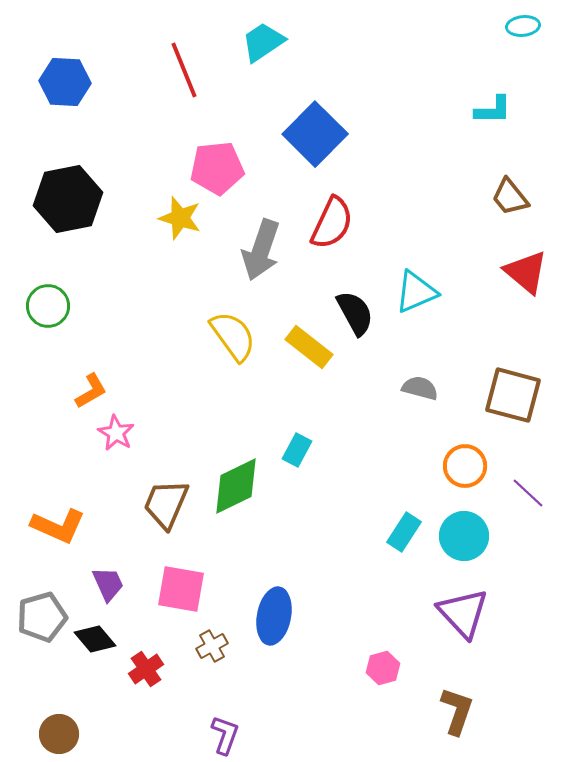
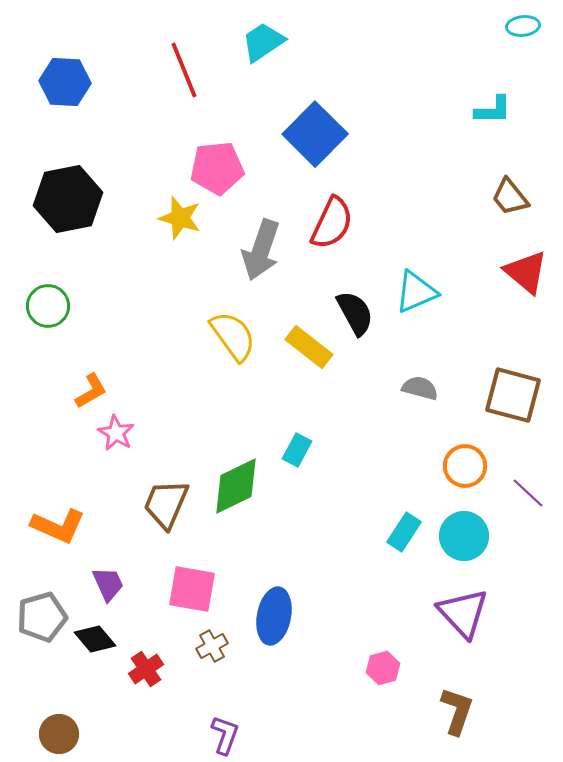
pink square at (181, 589): moved 11 px right
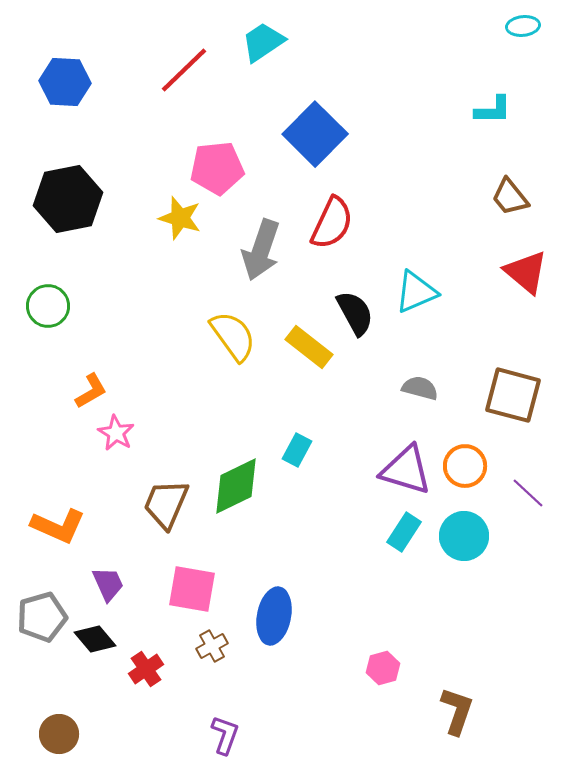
red line at (184, 70): rotated 68 degrees clockwise
purple triangle at (463, 613): moved 57 px left, 143 px up; rotated 30 degrees counterclockwise
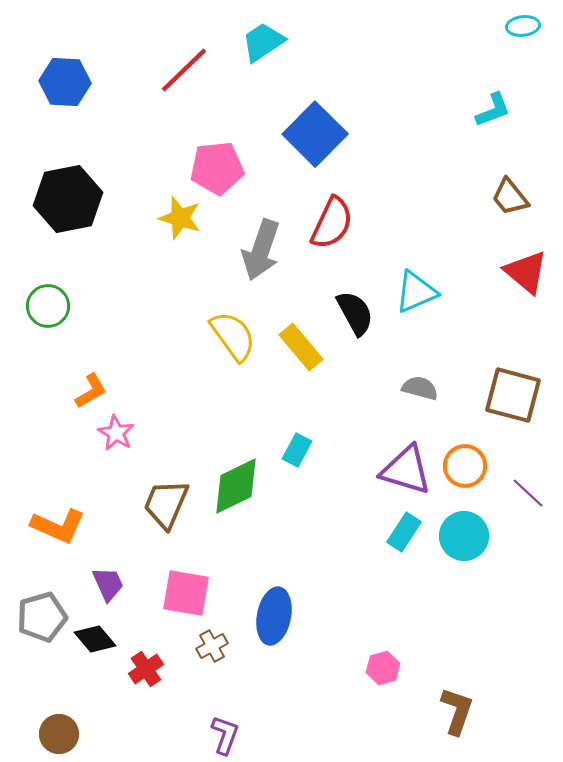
cyan L-shape at (493, 110): rotated 21 degrees counterclockwise
yellow rectangle at (309, 347): moved 8 px left; rotated 12 degrees clockwise
pink square at (192, 589): moved 6 px left, 4 px down
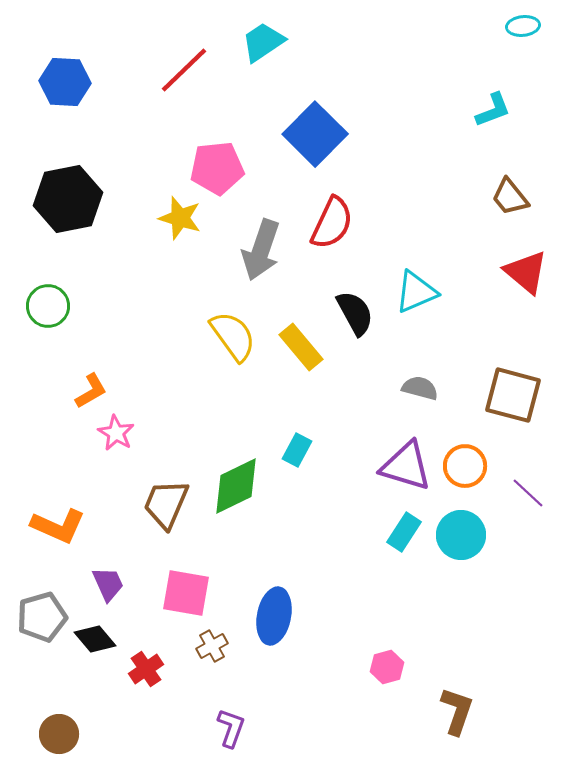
purple triangle at (406, 470): moved 4 px up
cyan circle at (464, 536): moved 3 px left, 1 px up
pink hexagon at (383, 668): moved 4 px right, 1 px up
purple L-shape at (225, 735): moved 6 px right, 7 px up
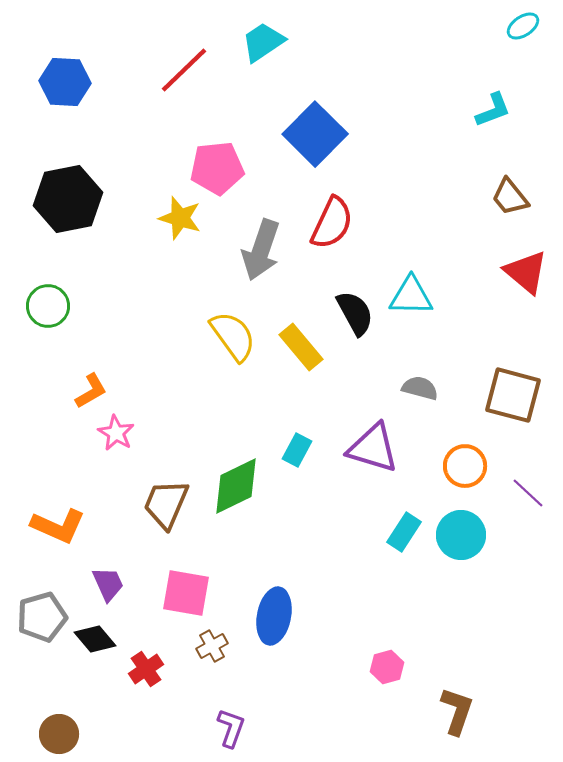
cyan ellipse at (523, 26): rotated 28 degrees counterclockwise
cyan triangle at (416, 292): moved 5 px left, 4 px down; rotated 24 degrees clockwise
purple triangle at (406, 466): moved 33 px left, 18 px up
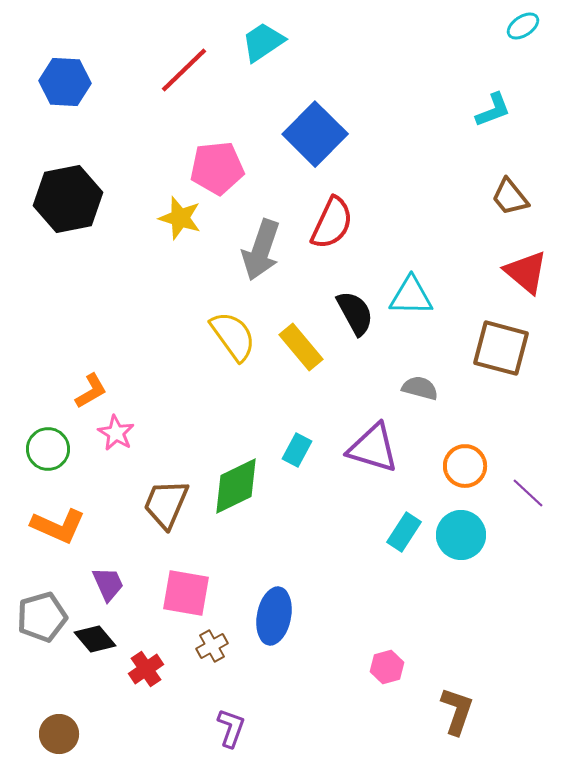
green circle at (48, 306): moved 143 px down
brown square at (513, 395): moved 12 px left, 47 px up
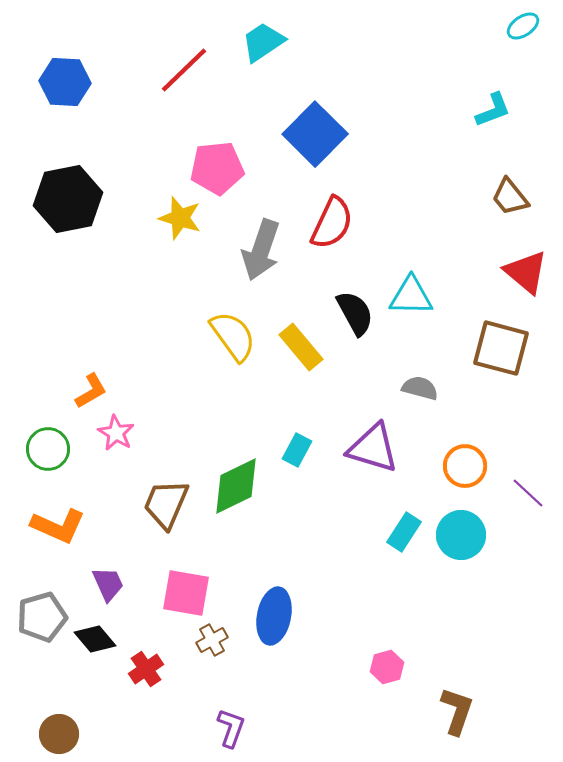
brown cross at (212, 646): moved 6 px up
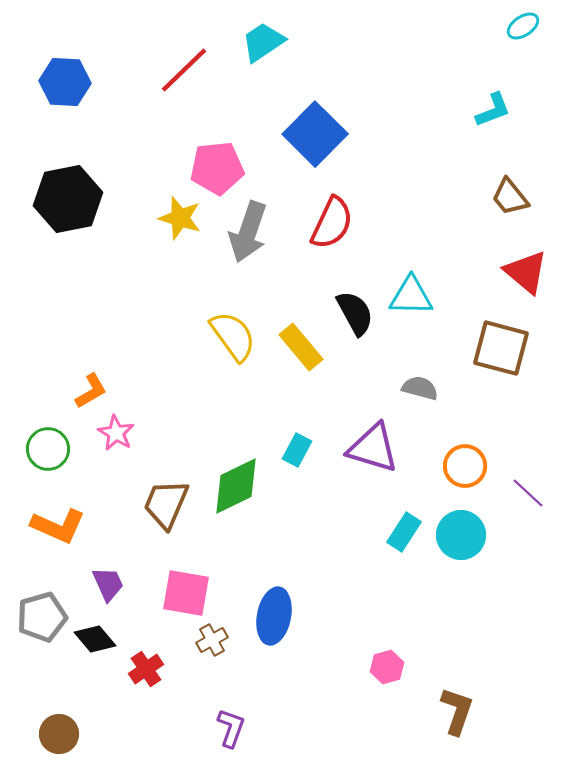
gray arrow at (261, 250): moved 13 px left, 18 px up
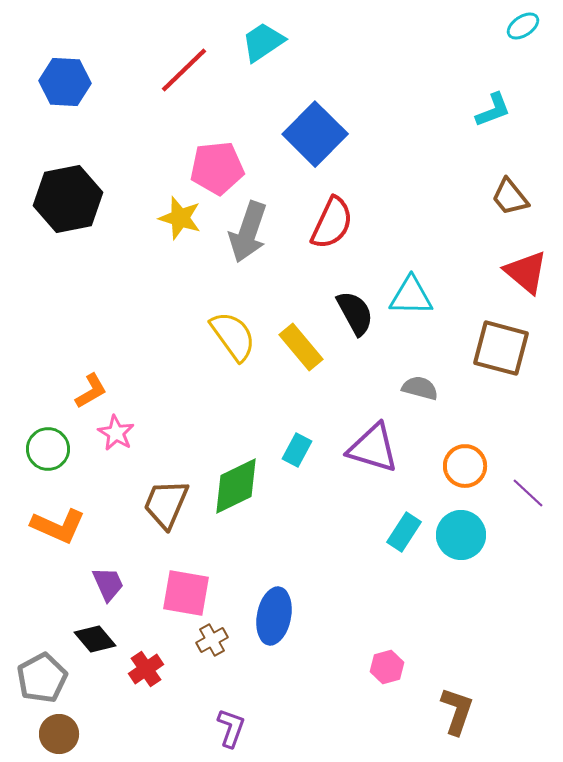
gray pentagon at (42, 617): moved 61 px down; rotated 12 degrees counterclockwise
